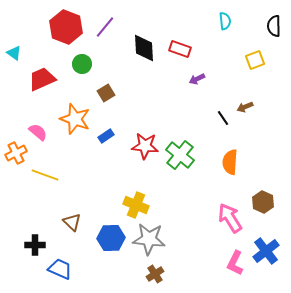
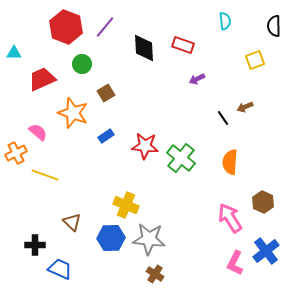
red rectangle: moved 3 px right, 4 px up
cyan triangle: rotated 35 degrees counterclockwise
orange star: moved 2 px left, 6 px up
green cross: moved 1 px right, 3 px down
yellow cross: moved 10 px left
brown cross: rotated 24 degrees counterclockwise
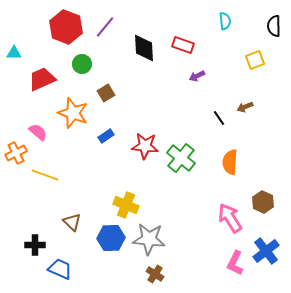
purple arrow: moved 3 px up
black line: moved 4 px left
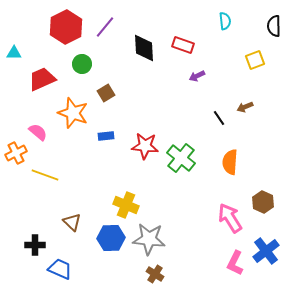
red hexagon: rotated 12 degrees clockwise
blue rectangle: rotated 28 degrees clockwise
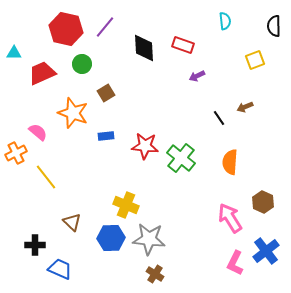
red hexagon: moved 2 px down; rotated 20 degrees counterclockwise
red trapezoid: moved 6 px up
yellow line: moved 1 px right, 2 px down; rotated 32 degrees clockwise
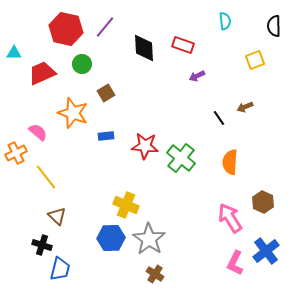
brown triangle: moved 15 px left, 6 px up
gray star: rotated 28 degrees clockwise
black cross: moved 7 px right; rotated 18 degrees clockwise
blue trapezoid: rotated 80 degrees clockwise
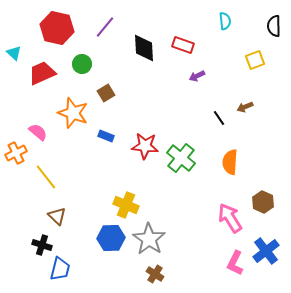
red hexagon: moved 9 px left, 1 px up
cyan triangle: rotated 42 degrees clockwise
blue rectangle: rotated 28 degrees clockwise
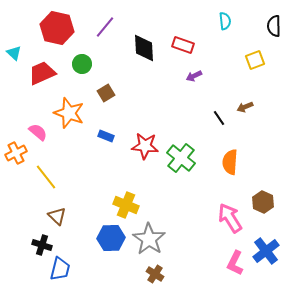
purple arrow: moved 3 px left
orange star: moved 4 px left
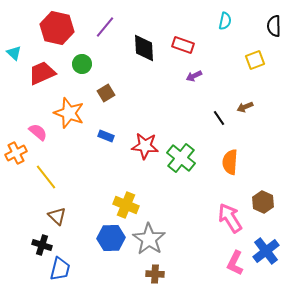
cyan semicircle: rotated 18 degrees clockwise
brown cross: rotated 30 degrees counterclockwise
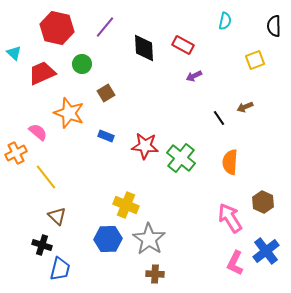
red rectangle: rotated 10 degrees clockwise
blue hexagon: moved 3 px left, 1 px down
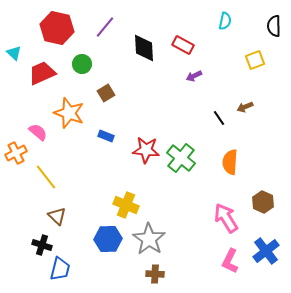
red star: moved 1 px right, 4 px down
pink arrow: moved 4 px left
pink L-shape: moved 5 px left, 2 px up
